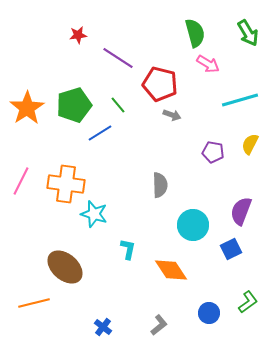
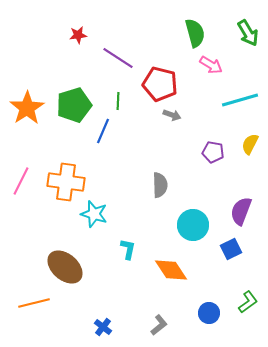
pink arrow: moved 3 px right, 1 px down
green line: moved 4 px up; rotated 42 degrees clockwise
blue line: moved 3 px right, 2 px up; rotated 35 degrees counterclockwise
orange cross: moved 2 px up
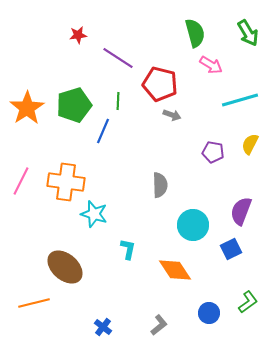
orange diamond: moved 4 px right
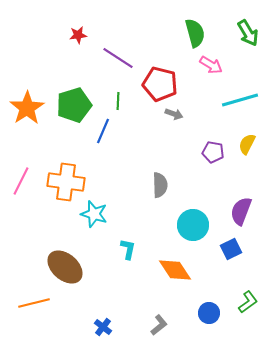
gray arrow: moved 2 px right, 1 px up
yellow semicircle: moved 3 px left
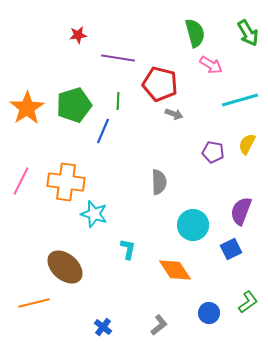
purple line: rotated 24 degrees counterclockwise
gray semicircle: moved 1 px left, 3 px up
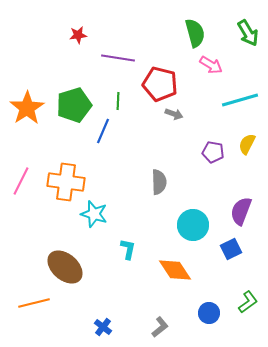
gray L-shape: moved 1 px right, 2 px down
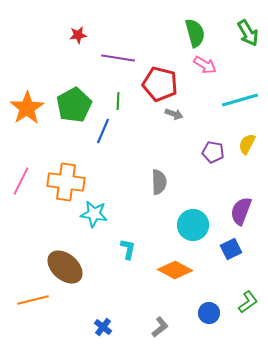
pink arrow: moved 6 px left
green pentagon: rotated 12 degrees counterclockwise
cyan star: rotated 8 degrees counterclockwise
orange diamond: rotated 28 degrees counterclockwise
orange line: moved 1 px left, 3 px up
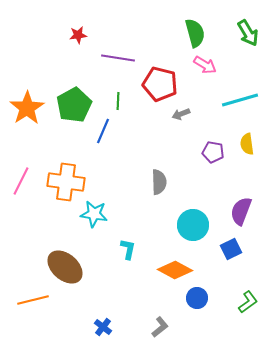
gray arrow: moved 7 px right; rotated 138 degrees clockwise
yellow semicircle: rotated 35 degrees counterclockwise
blue circle: moved 12 px left, 15 px up
